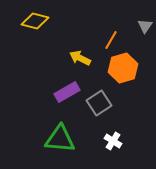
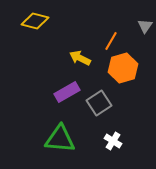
orange line: moved 1 px down
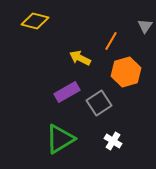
orange hexagon: moved 3 px right, 4 px down
green triangle: rotated 36 degrees counterclockwise
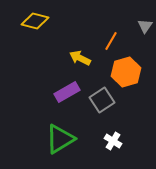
gray square: moved 3 px right, 3 px up
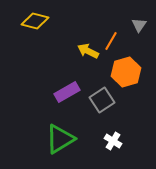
gray triangle: moved 6 px left, 1 px up
yellow arrow: moved 8 px right, 7 px up
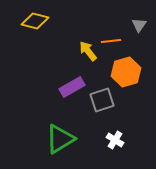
orange line: rotated 54 degrees clockwise
yellow arrow: rotated 25 degrees clockwise
purple rectangle: moved 5 px right, 5 px up
gray square: rotated 15 degrees clockwise
white cross: moved 2 px right, 1 px up
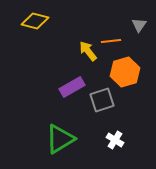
orange hexagon: moved 1 px left
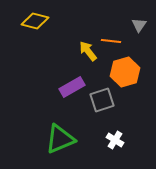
orange line: rotated 12 degrees clockwise
green triangle: rotated 8 degrees clockwise
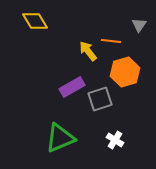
yellow diamond: rotated 44 degrees clockwise
gray square: moved 2 px left, 1 px up
green triangle: moved 1 px up
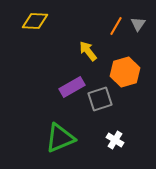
yellow diamond: rotated 56 degrees counterclockwise
gray triangle: moved 1 px left, 1 px up
orange line: moved 5 px right, 15 px up; rotated 66 degrees counterclockwise
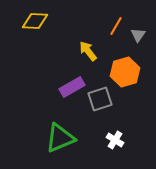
gray triangle: moved 11 px down
